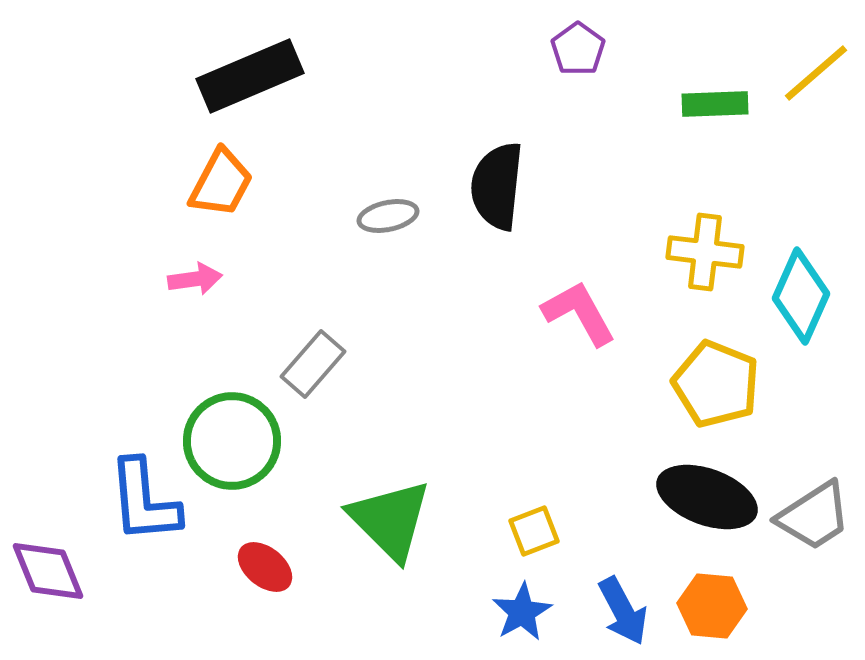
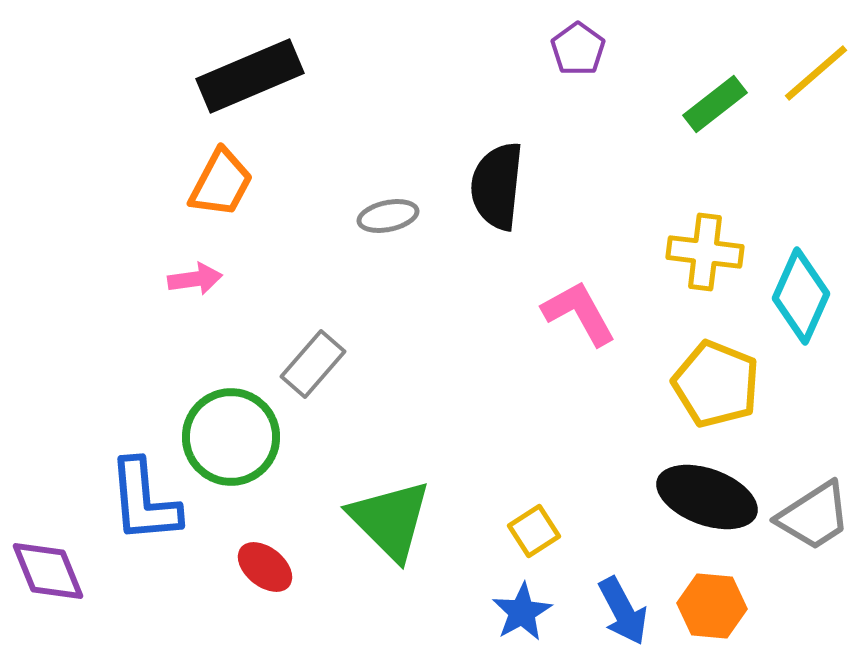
green rectangle: rotated 36 degrees counterclockwise
green circle: moved 1 px left, 4 px up
yellow square: rotated 12 degrees counterclockwise
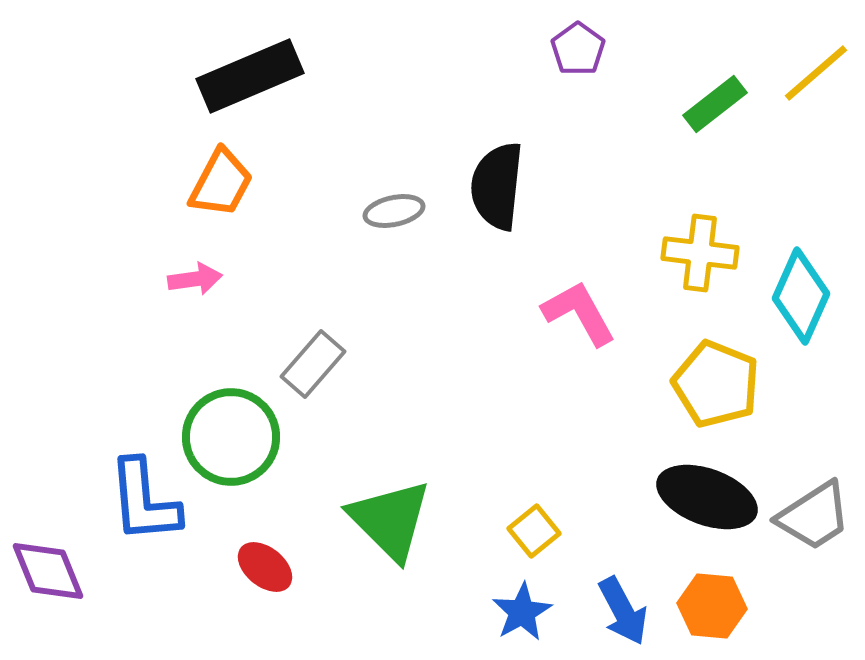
gray ellipse: moved 6 px right, 5 px up
yellow cross: moved 5 px left, 1 px down
yellow square: rotated 6 degrees counterclockwise
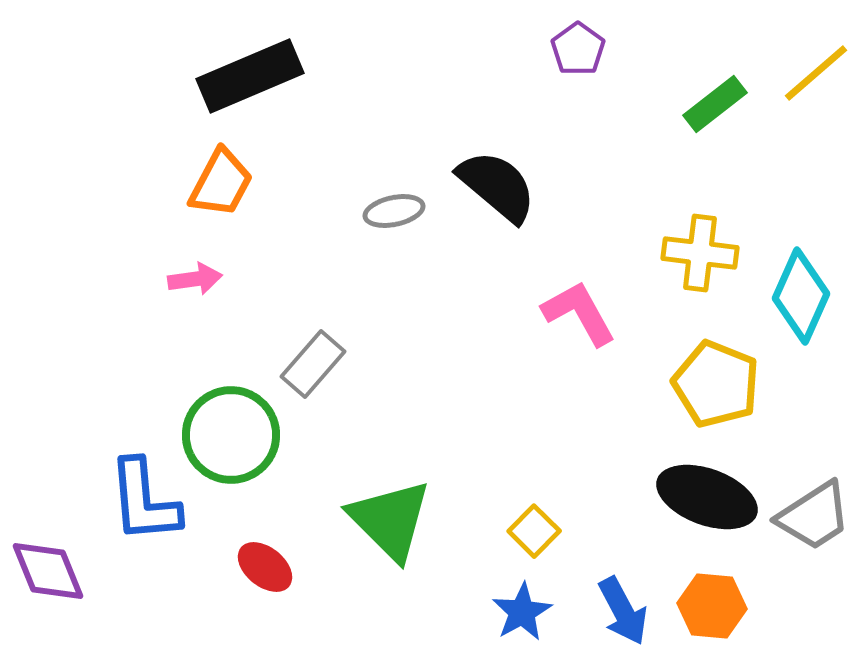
black semicircle: rotated 124 degrees clockwise
green circle: moved 2 px up
yellow square: rotated 6 degrees counterclockwise
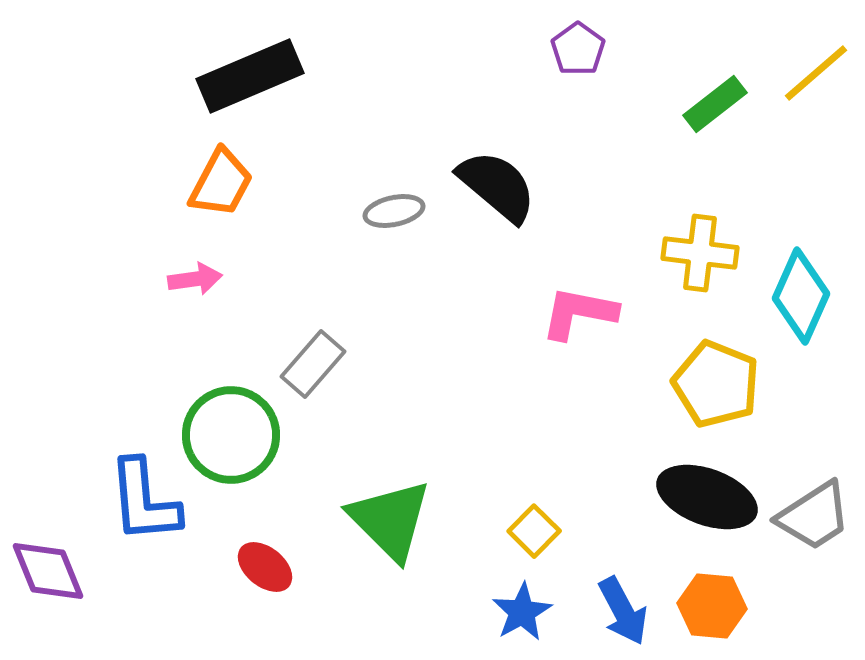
pink L-shape: rotated 50 degrees counterclockwise
